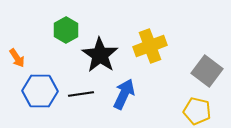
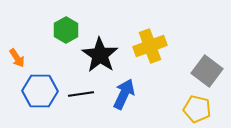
yellow pentagon: moved 2 px up
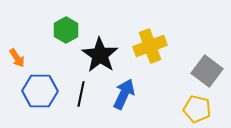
black line: rotated 70 degrees counterclockwise
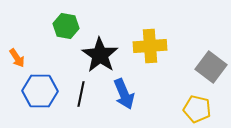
green hexagon: moved 4 px up; rotated 20 degrees counterclockwise
yellow cross: rotated 16 degrees clockwise
gray square: moved 4 px right, 4 px up
blue arrow: rotated 132 degrees clockwise
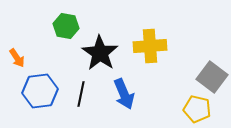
black star: moved 2 px up
gray square: moved 1 px right, 10 px down
blue hexagon: rotated 8 degrees counterclockwise
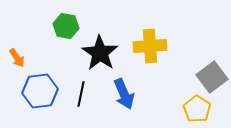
gray square: rotated 16 degrees clockwise
yellow pentagon: rotated 20 degrees clockwise
